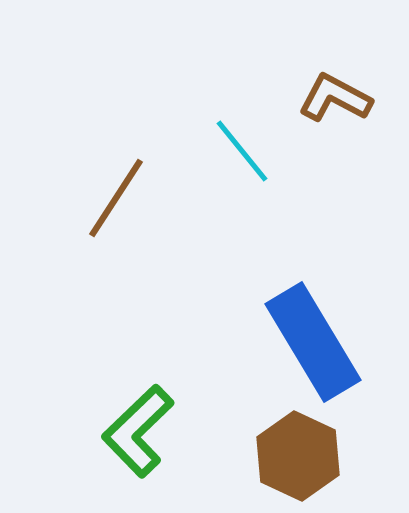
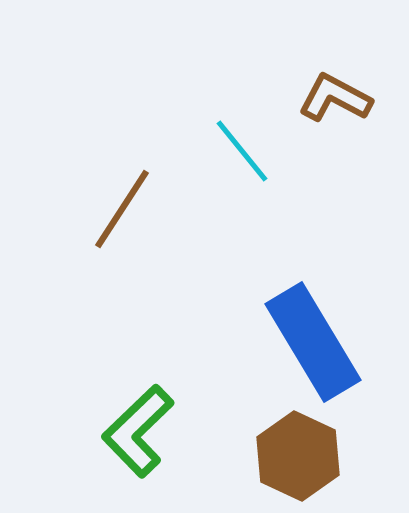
brown line: moved 6 px right, 11 px down
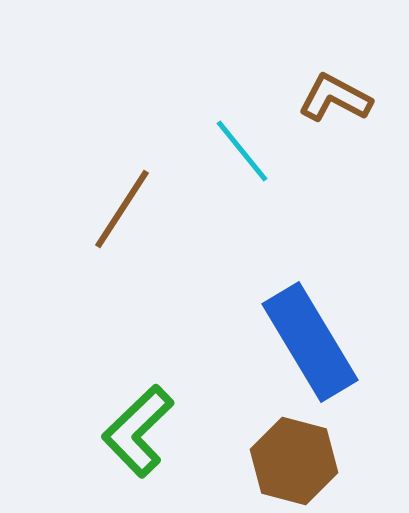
blue rectangle: moved 3 px left
brown hexagon: moved 4 px left, 5 px down; rotated 10 degrees counterclockwise
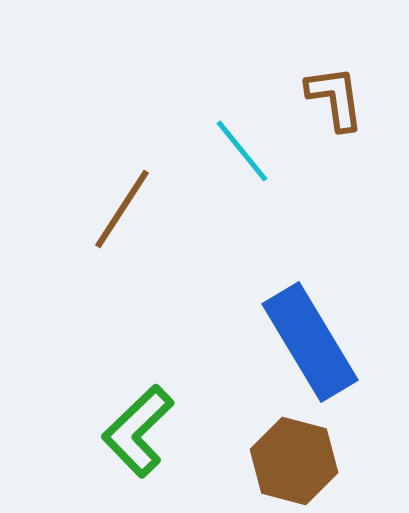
brown L-shape: rotated 54 degrees clockwise
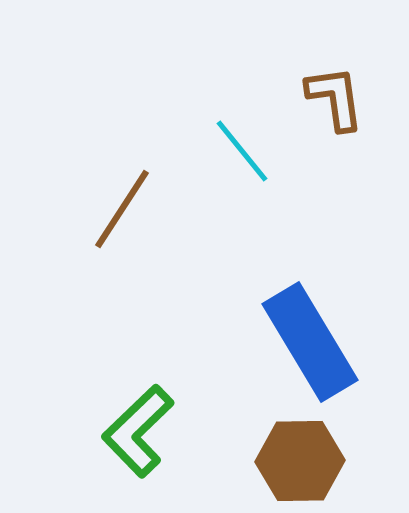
brown hexagon: moved 6 px right; rotated 16 degrees counterclockwise
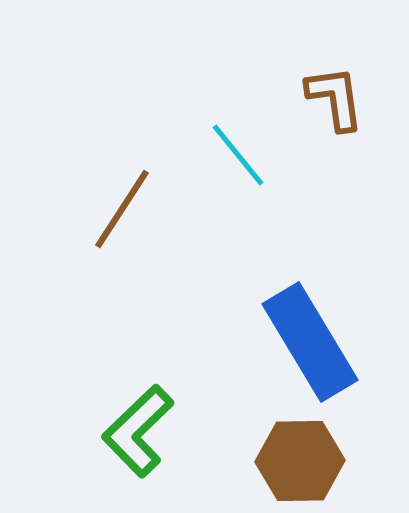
cyan line: moved 4 px left, 4 px down
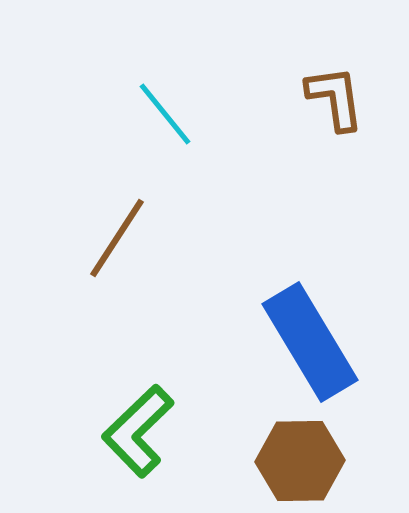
cyan line: moved 73 px left, 41 px up
brown line: moved 5 px left, 29 px down
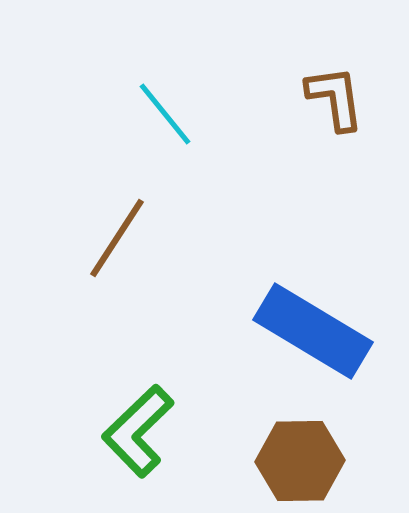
blue rectangle: moved 3 px right, 11 px up; rotated 28 degrees counterclockwise
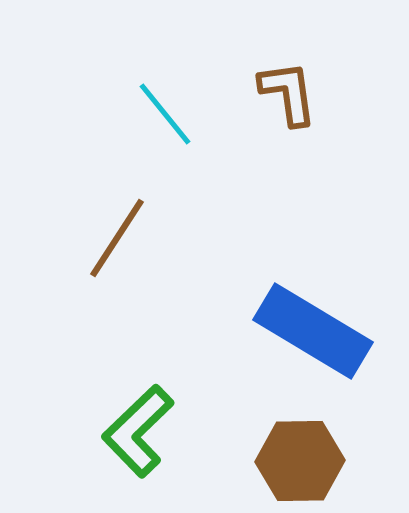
brown L-shape: moved 47 px left, 5 px up
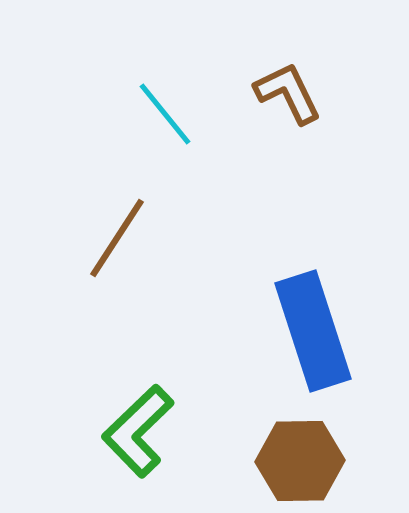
brown L-shape: rotated 18 degrees counterclockwise
blue rectangle: rotated 41 degrees clockwise
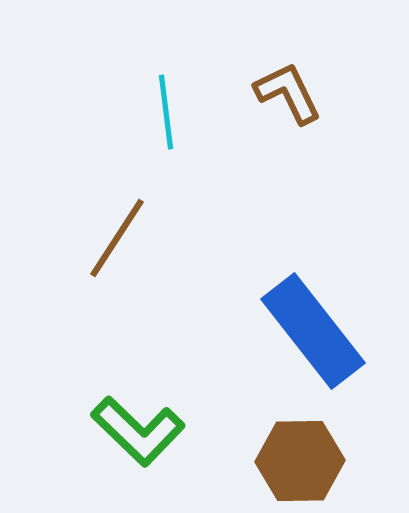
cyan line: moved 1 px right, 2 px up; rotated 32 degrees clockwise
blue rectangle: rotated 20 degrees counterclockwise
green L-shape: rotated 92 degrees counterclockwise
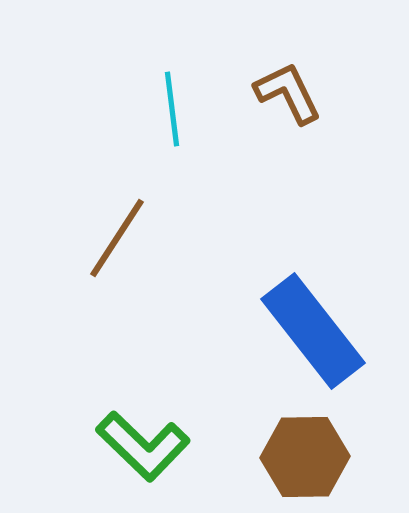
cyan line: moved 6 px right, 3 px up
green L-shape: moved 5 px right, 15 px down
brown hexagon: moved 5 px right, 4 px up
